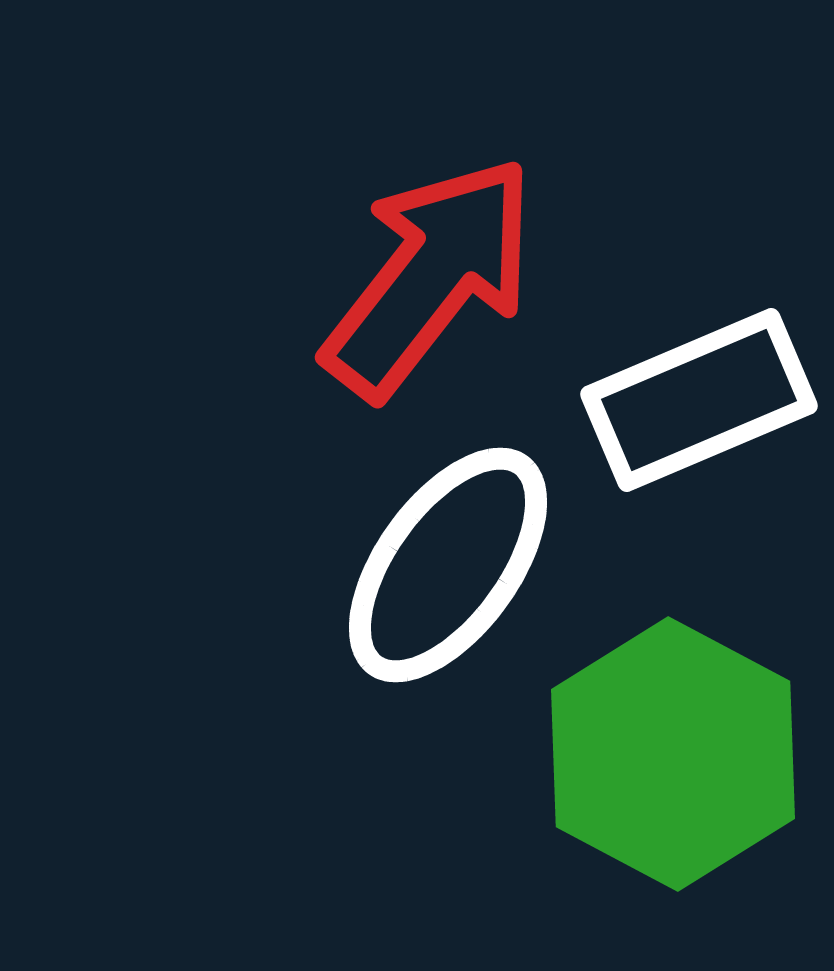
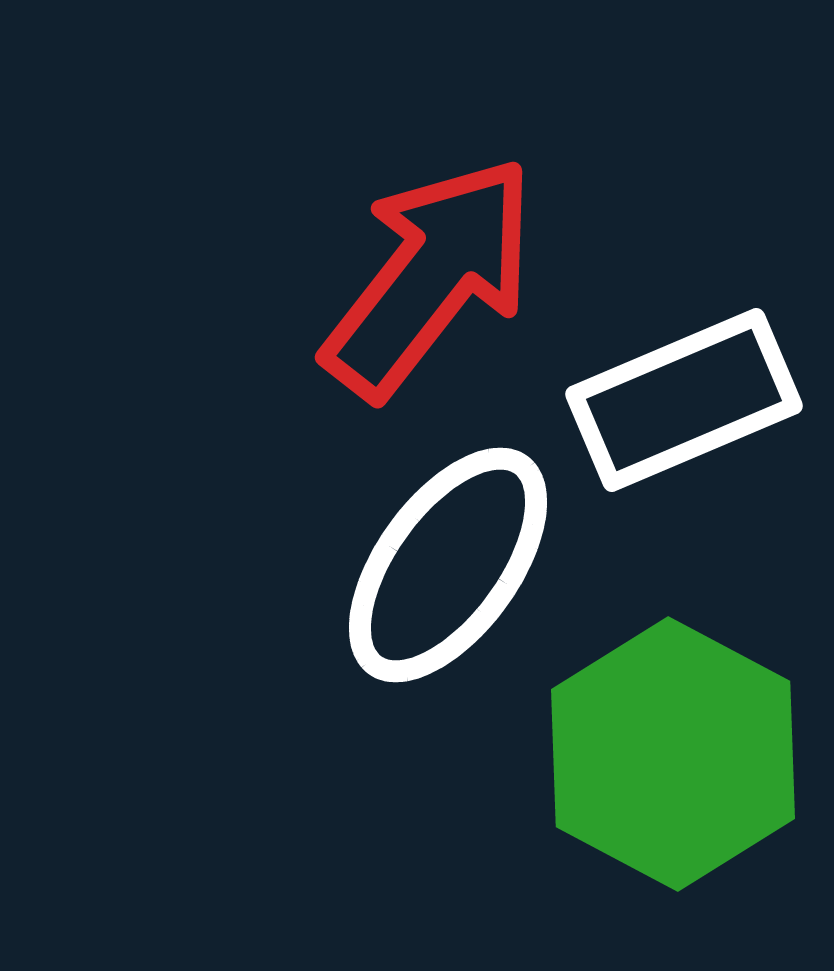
white rectangle: moved 15 px left
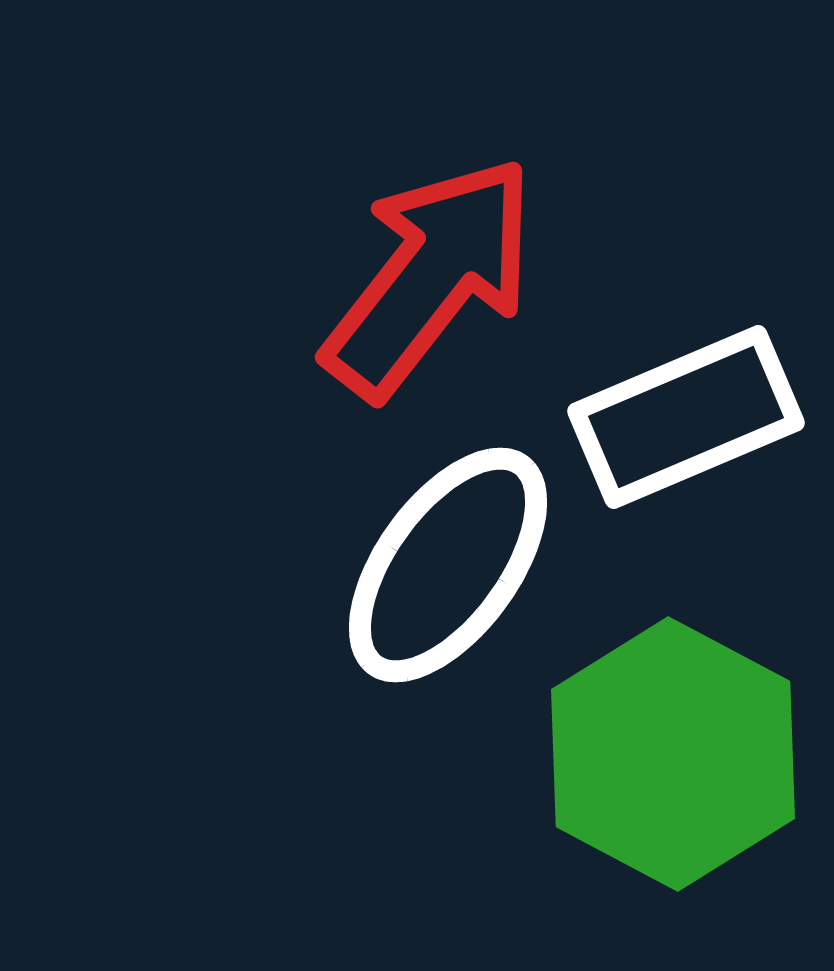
white rectangle: moved 2 px right, 17 px down
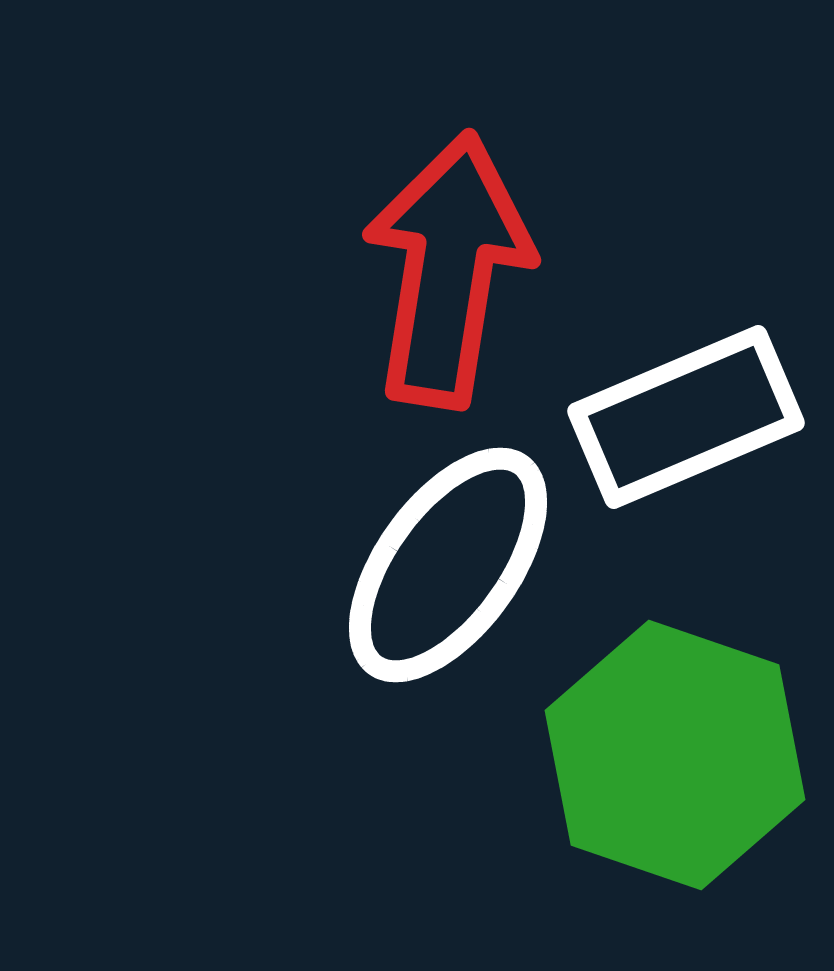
red arrow: moved 18 px right, 7 px up; rotated 29 degrees counterclockwise
green hexagon: moved 2 px right, 1 px down; rotated 9 degrees counterclockwise
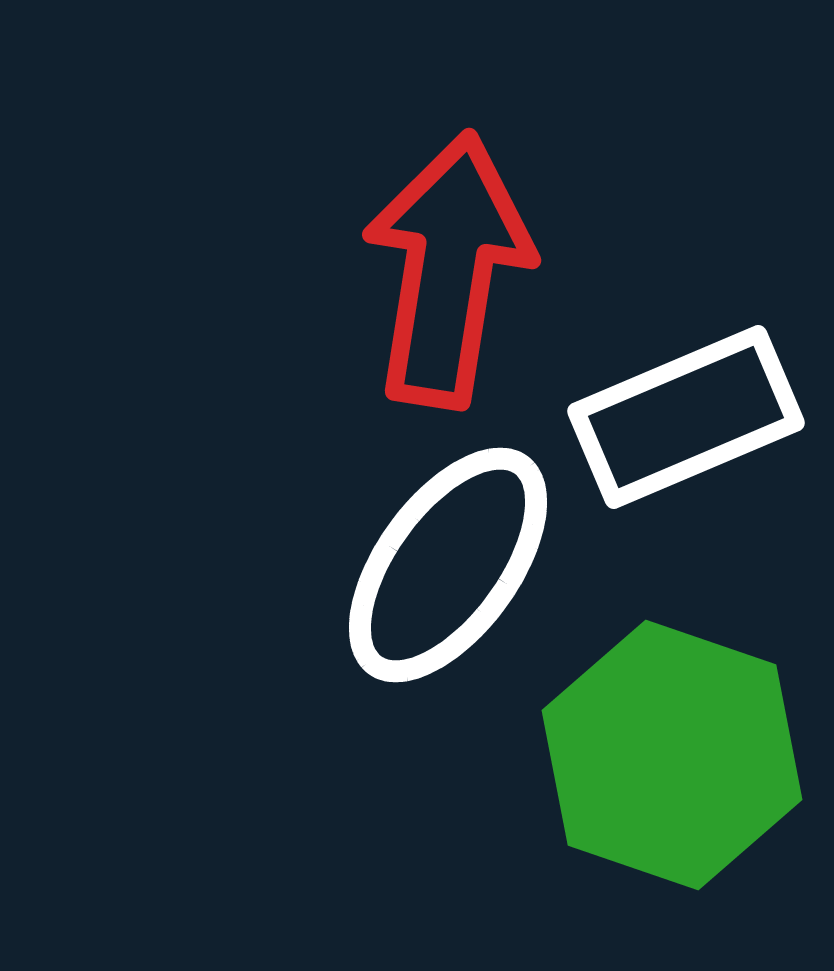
green hexagon: moved 3 px left
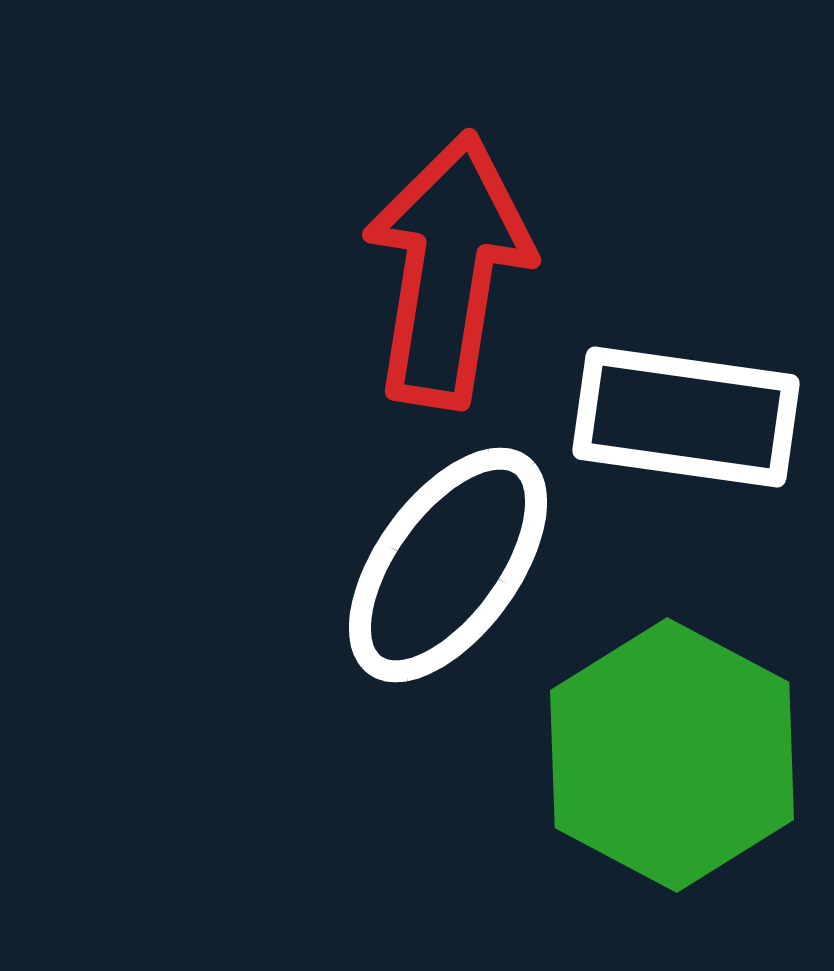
white rectangle: rotated 31 degrees clockwise
green hexagon: rotated 9 degrees clockwise
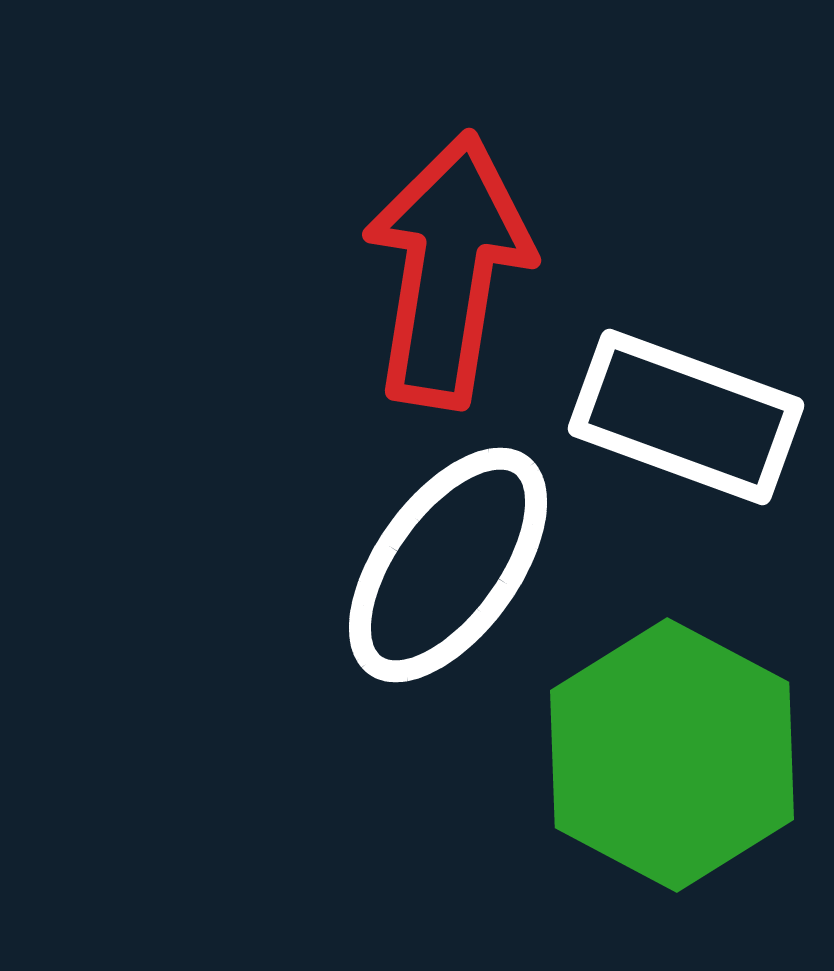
white rectangle: rotated 12 degrees clockwise
